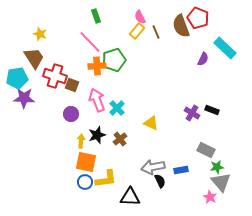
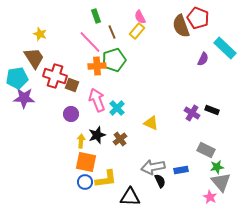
brown line: moved 44 px left
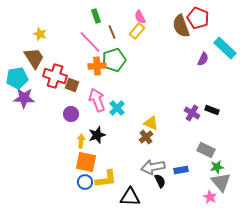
brown cross: moved 26 px right, 2 px up
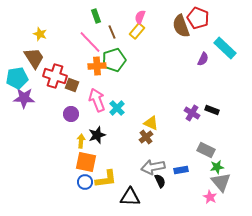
pink semicircle: rotated 48 degrees clockwise
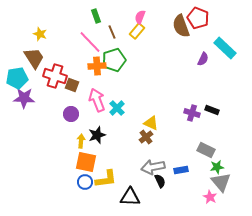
purple cross: rotated 14 degrees counterclockwise
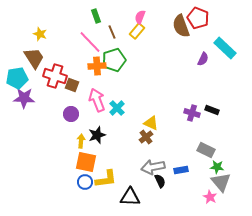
green star: rotated 16 degrees clockwise
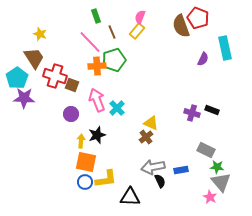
cyan rectangle: rotated 35 degrees clockwise
cyan pentagon: rotated 25 degrees counterclockwise
